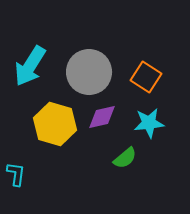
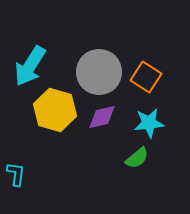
gray circle: moved 10 px right
yellow hexagon: moved 14 px up
green semicircle: moved 12 px right
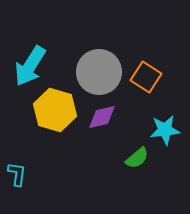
cyan star: moved 16 px right, 7 px down
cyan L-shape: moved 1 px right
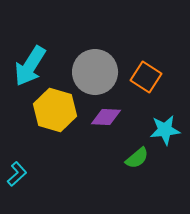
gray circle: moved 4 px left
purple diamond: moved 4 px right; rotated 16 degrees clockwise
cyan L-shape: rotated 40 degrees clockwise
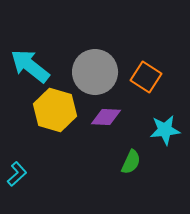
cyan arrow: rotated 96 degrees clockwise
green semicircle: moved 6 px left, 4 px down; rotated 25 degrees counterclockwise
